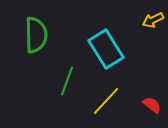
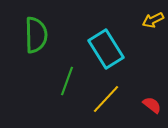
yellow line: moved 2 px up
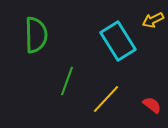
cyan rectangle: moved 12 px right, 8 px up
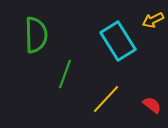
green line: moved 2 px left, 7 px up
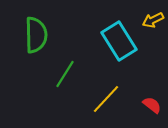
cyan rectangle: moved 1 px right
green line: rotated 12 degrees clockwise
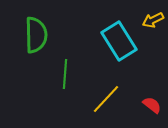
green line: rotated 28 degrees counterclockwise
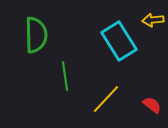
yellow arrow: rotated 20 degrees clockwise
green line: moved 2 px down; rotated 12 degrees counterclockwise
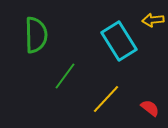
green line: rotated 44 degrees clockwise
red semicircle: moved 2 px left, 3 px down
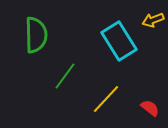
yellow arrow: rotated 15 degrees counterclockwise
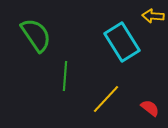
yellow arrow: moved 4 px up; rotated 25 degrees clockwise
green semicircle: rotated 33 degrees counterclockwise
cyan rectangle: moved 3 px right, 1 px down
green line: rotated 32 degrees counterclockwise
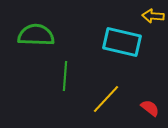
green semicircle: rotated 54 degrees counterclockwise
cyan rectangle: rotated 45 degrees counterclockwise
